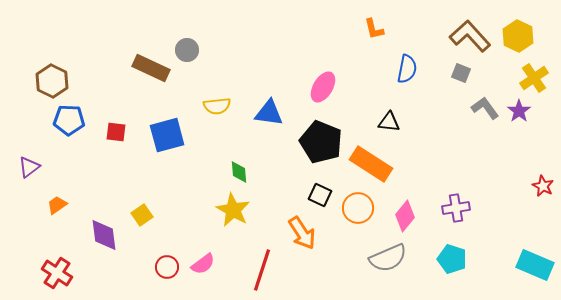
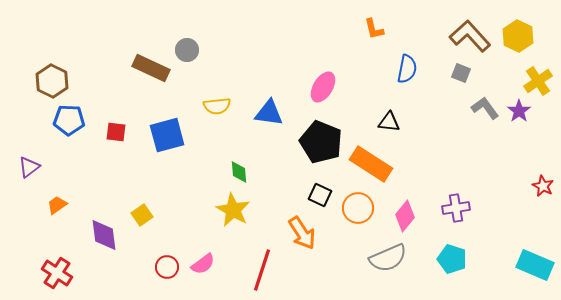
yellow cross: moved 4 px right, 3 px down
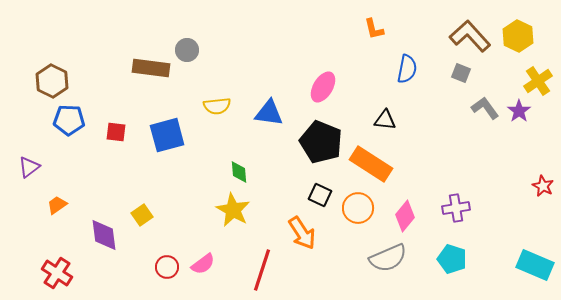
brown rectangle: rotated 18 degrees counterclockwise
black triangle: moved 4 px left, 2 px up
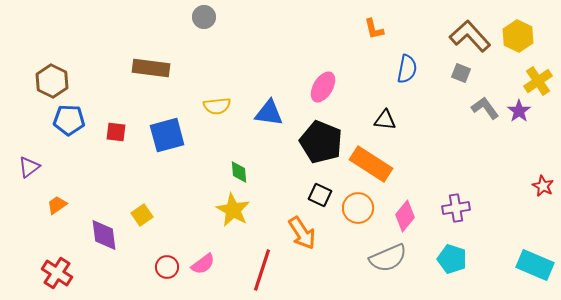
gray circle: moved 17 px right, 33 px up
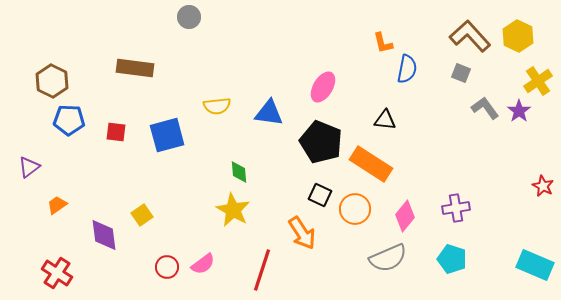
gray circle: moved 15 px left
orange L-shape: moved 9 px right, 14 px down
brown rectangle: moved 16 px left
orange circle: moved 3 px left, 1 px down
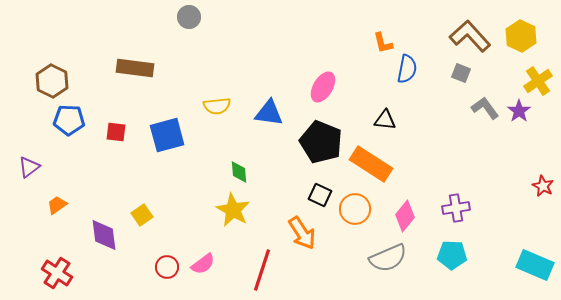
yellow hexagon: moved 3 px right
cyan pentagon: moved 4 px up; rotated 16 degrees counterclockwise
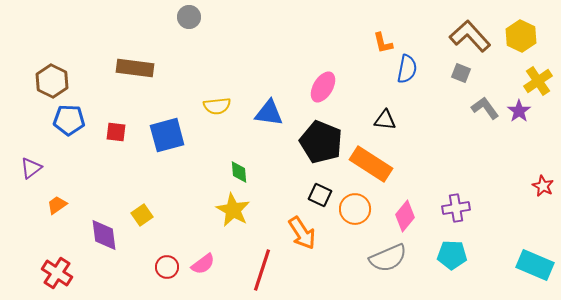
purple triangle: moved 2 px right, 1 px down
